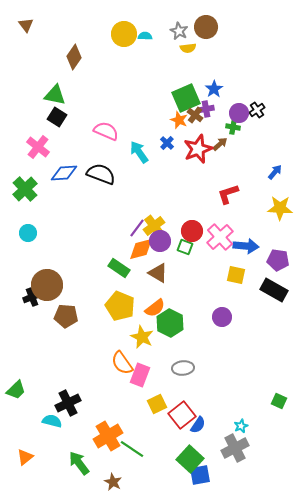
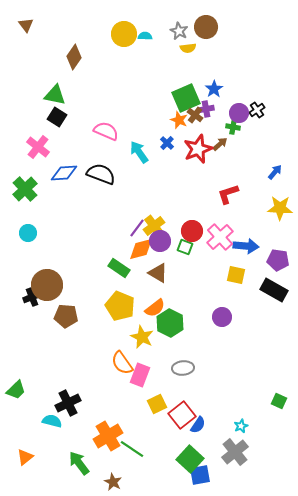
gray cross at (235, 448): moved 4 px down; rotated 12 degrees counterclockwise
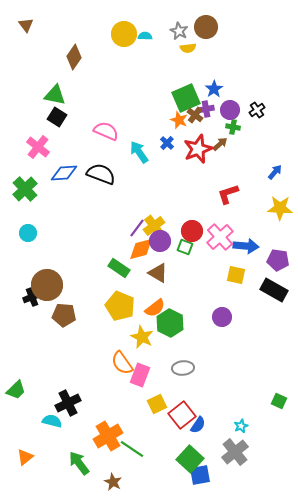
purple circle at (239, 113): moved 9 px left, 3 px up
brown pentagon at (66, 316): moved 2 px left, 1 px up
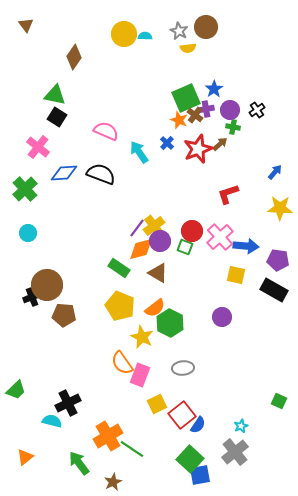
brown star at (113, 482): rotated 18 degrees clockwise
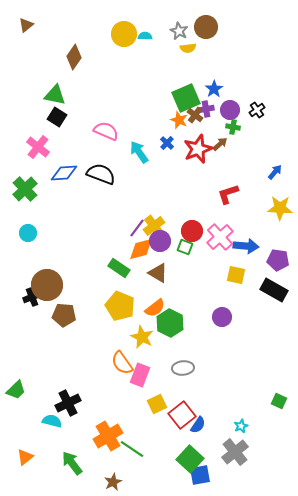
brown triangle at (26, 25): rotated 28 degrees clockwise
green arrow at (79, 463): moved 7 px left
